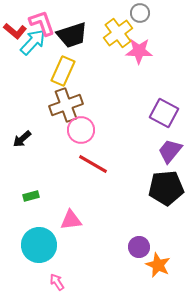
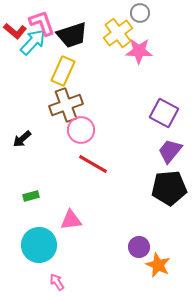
black pentagon: moved 3 px right
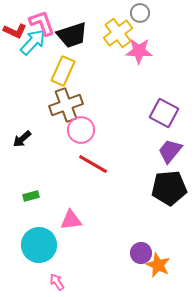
red L-shape: rotated 15 degrees counterclockwise
purple circle: moved 2 px right, 6 px down
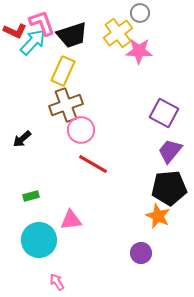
cyan circle: moved 5 px up
orange star: moved 49 px up
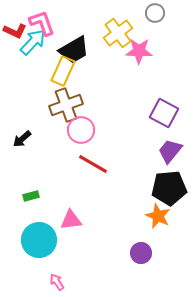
gray circle: moved 15 px right
black trapezoid: moved 2 px right, 15 px down; rotated 12 degrees counterclockwise
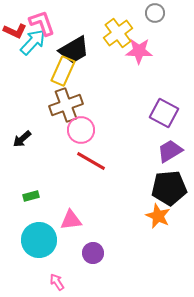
purple trapezoid: rotated 20 degrees clockwise
red line: moved 2 px left, 3 px up
purple circle: moved 48 px left
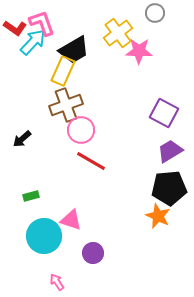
red L-shape: moved 3 px up; rotated 10 degrees clockwise
pink triangle: rotated 25 degrees clockwise
cyan circle: moved 5 px right, 4 px up
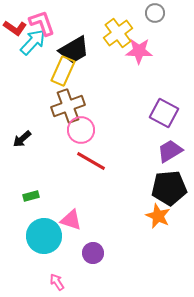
brown cross: moved 2 px right, 1 px down
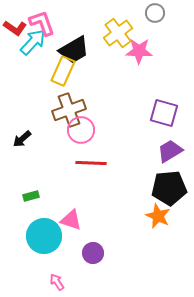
brown cross: moved 1 px right, 4 px down
purple square: rotated 12 degrees counterclockwise
red line: moved 2 px down; rotated 28 degrees counterclockwise
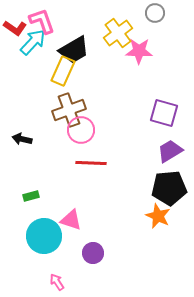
pink L-shape: moved 2 px up
black arrow: rotated 54 degrees clockwise
